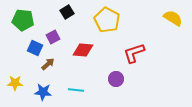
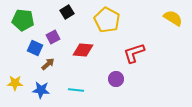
blue star: moved 2 px left, 2 px up
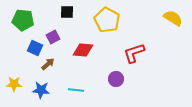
black square: rotated 32 degrees clockwise
yellow star: moved 1 px left, 1 px down
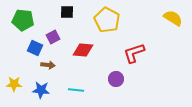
brown arrow: moved 1 px down; rotated 48 degrees clockwise
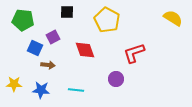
red diamond: moved 2 px right; rotated 65 degrees clockwise
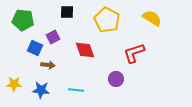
yellow semicircle: moved 21 px left
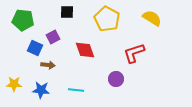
yellow pentagon: moved 1 px up
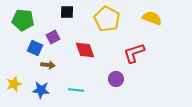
yellow semicircle: rotated 12 degrees counterclockwise
yellow star: rotated 21 degrees counterclockwise
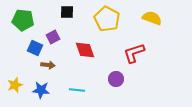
yellow star: moved 1 px right, 1 px down
cyan line: moved 1 px right
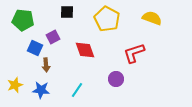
brown arrow: moved 2 px left; rotated 80 degrees clockwise
cyan line: rotated 63 degrees counterclockwise
